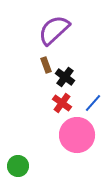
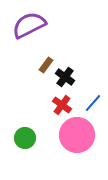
purple semicircle: moved 25 px left, 5 px up; rotated 16 degrees clockwise
brown rectangle: rotated 56 degrees clockwise
red cross: moved 2 px down
green circle: moved 7 px right, 28 px up
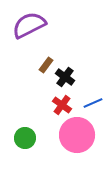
blue line: rotated 24 degrees clockwise
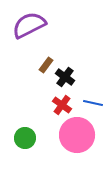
blue line: rotated 36 degrees clockwise
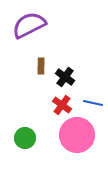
brown rectangle: moved 5 px left, 1 px down; rotated 35 degrees counterclockwise
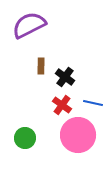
pink circle: moved 1 px right
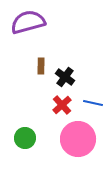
purple semicircle: moved 1 px left, 3 px up; rotated 12 degrees clockwise
red cross: rotated 12 degrees clockwise
pink circle: moved 4 px down
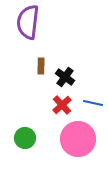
purple semicircle: rotated 68 degrees counterclockwise
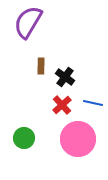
purple semicircle: rotated 24 degrees clockwise
green circle: moved 1 px left
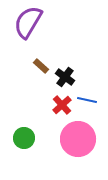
brown rectangle: rotated 49 degrees counterclockwise
blue line: moved 6 px left, 3 px up
